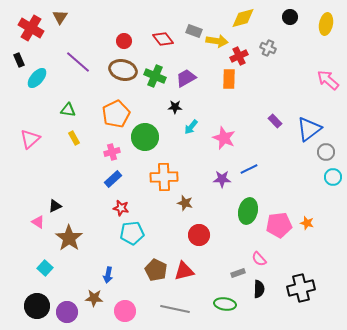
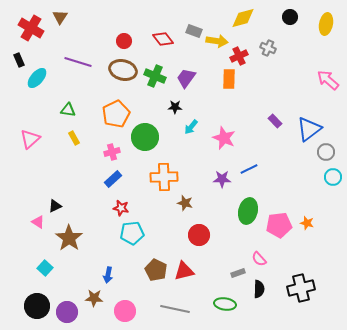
purple line at (78, 62): rotated 24 degrees counterclockwise
purple trapezoid at (186, 78): rotated 25 degrees counterclockwise
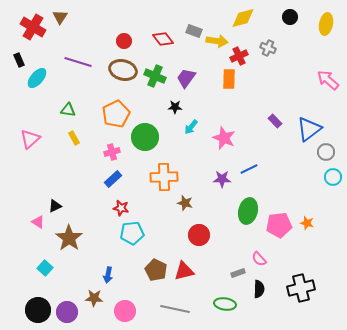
red cross at (31, 28): moved 2 px right, 1 px up
black circle at (37, 306): moved 1 px right, 4 px down
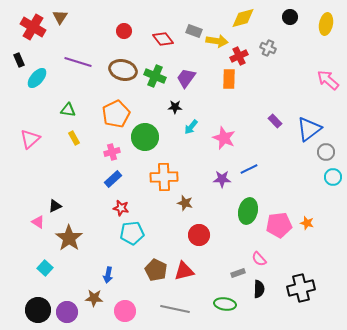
red circle at (124, 41): moved 10 px up
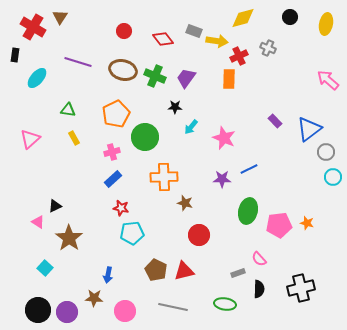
black rectangle at (19, 60): moved 4 px left, 5 px up; rotated 32 degrees clockwise
gray line at (175, 309): moved 2 px left, 2 px up
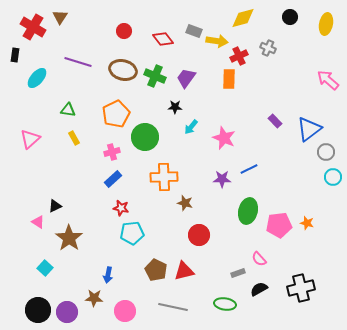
black semicircle at (259, 289): rotated 120 degrees counterclockwise
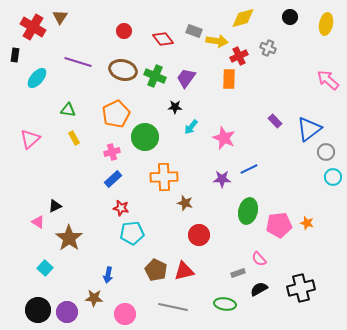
pink circle at (125, 311): moved 3 px down
